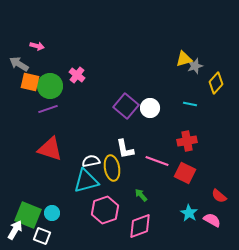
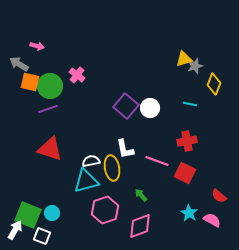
yellow diamond: moved 2 px left, 1 px down; rotated 20 degrees counterclockwise
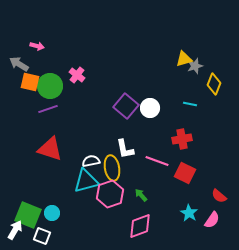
red cross: moved 5 px left, 2 px up
pink hexagon: moved 5 px right, 16 px up
pink semicircle: rotated 96 degrees clockwise
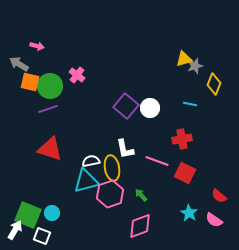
pink semicircle: moved 2 px right; rotated 90 degrees clockwise
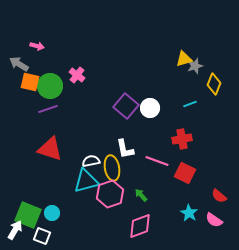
cyan line: rotated 32 degrees counterclockwise
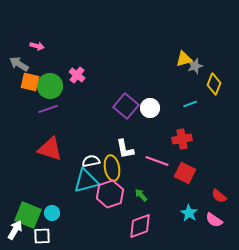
white square: rotated 24 degrees counterclockwise
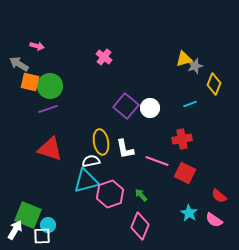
pink cross: moved 27 px right, 18 px up
yellow ellipse: moved 11 px left, 26 px up
cyan circle: moved 4 px left, 12 px down
pink diamond: rotated 48 degrees counterclockwise
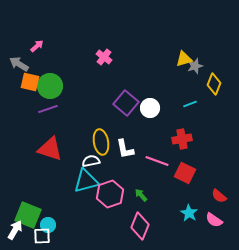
pink arrow: rotated 56 degrees counterclockwise
purple square: moved 3 px up
